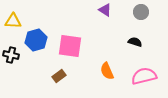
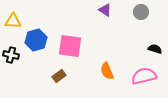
black semicircle: moved 20 px right, 7 px down
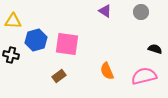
purple triangle: moved 1 px down
pink square: moved 3 px left, 2 px up
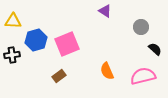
gray circle: moved 15 px down
pink square: rotated 30 degrees counterclockwise
black semicircle: rotated 24 degrees clockwise
black cross: moved 1 px right; rotated 21 degrees counterclockwise
pink semicircle: moved 1 px left
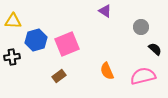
black cross: moved 2 px down
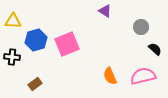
black cross: rotated 14 degrees clockwise
orange semicircle: moved 3 px right, 5 px down
brown rectangle: moved 24 px left, 8 px down
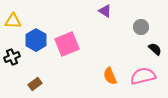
blue hexagon: rotated 15 degrees counterclockwise
black cross: rotated 28 degrees counterclockwise
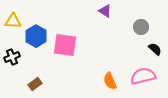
blue hexagon: moved 4 px up
pink square: moved 2 px left, 1 px down; rotated 30 degrees clockwise
orange semicircle: moved 5 px down
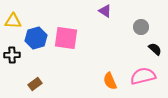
blue hexagon: moved 2 px down; rotated 15 degrees clockwise
pink square: moved 1 px right, 7 px up
black cross: moved 2 px up; rotated 21 degrees clockwise
